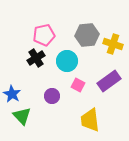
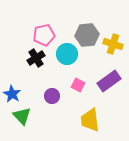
cyan circle: moved 7 px up
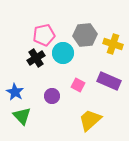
gray hexagon: moved 2 px left
cyan circle: moved 4 px left, 1 px up
purple rectangle: rotated 60 degrees clockwise
blue star: moved 3 px right, 2 px up
yellow trapezoid: rotated 55 degrees clockwise
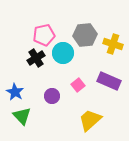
pink square: rotated 24 degrees clockwise
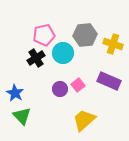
blue star: moved 1 px down
purple circle: moved 8 px right, 7 px up
yellow trapezoid: moved 6 px left
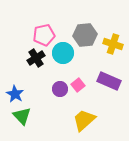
blue star: moved 1 px down
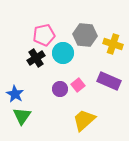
gray hexagon: rotated 10 degrees clockwise
green triangle: rotated 18 degrees clockwise
